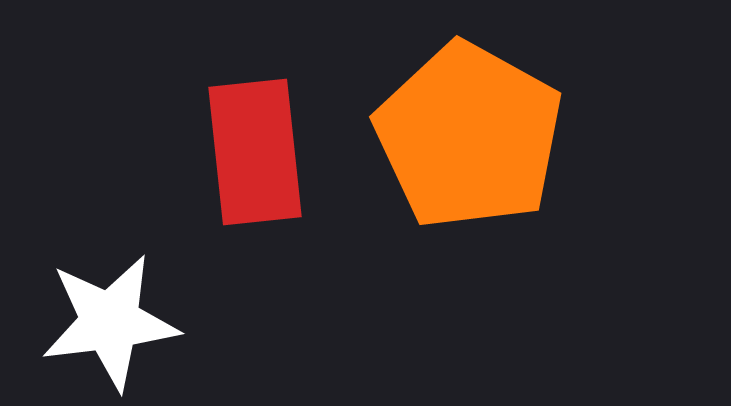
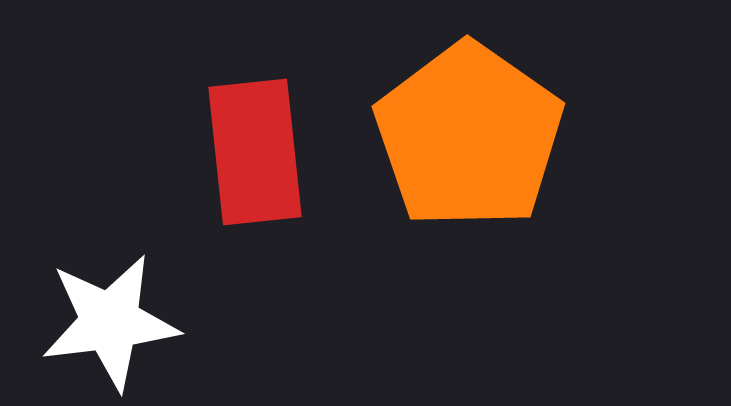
orange pentagon: rotated 6 degrees clockwise
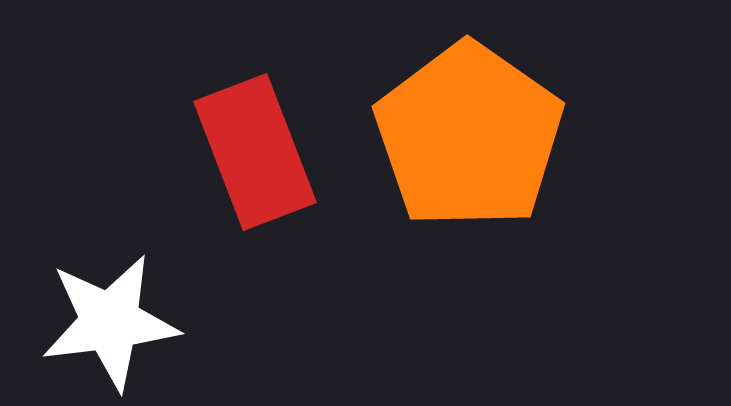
red rectangle: rotated 15 degrees counterclockwise
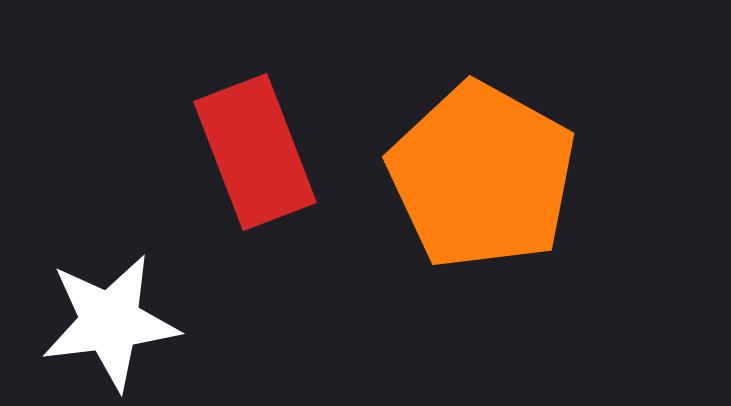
orange pentagon: moved 13 px right, 40 px down; rotated 6 degrees counterclockwise
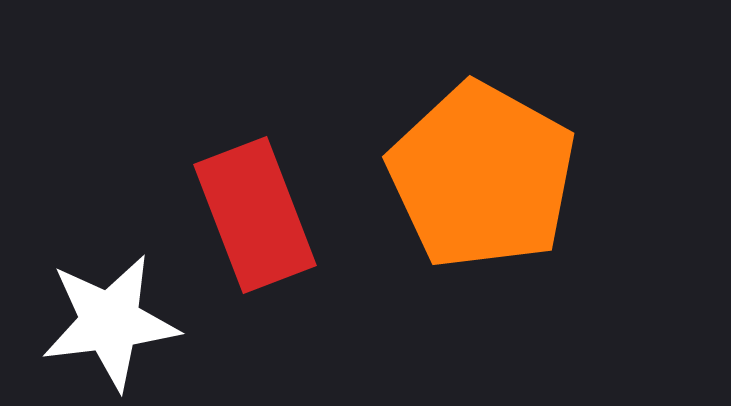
red rectangle: moved 63 px down
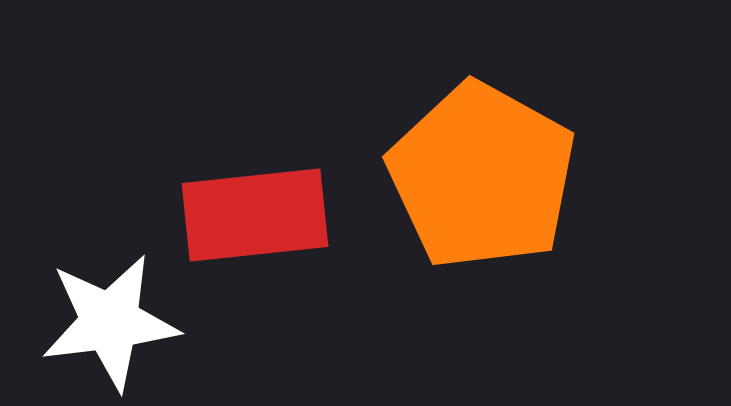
red rectangle: rotated 75 degrees counterclockwise
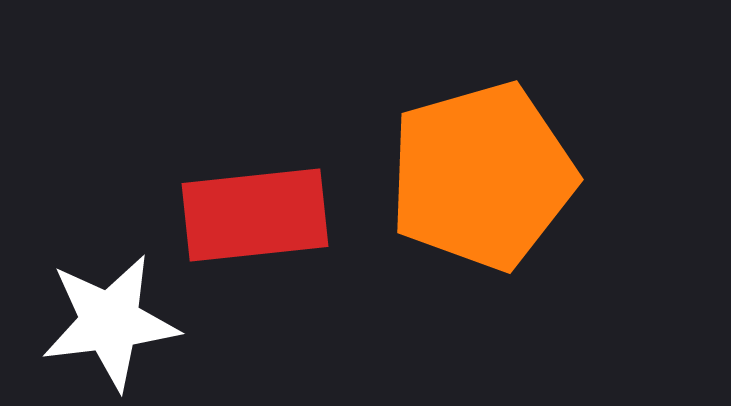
orange pentagon: rotated 27 degrees clockwise
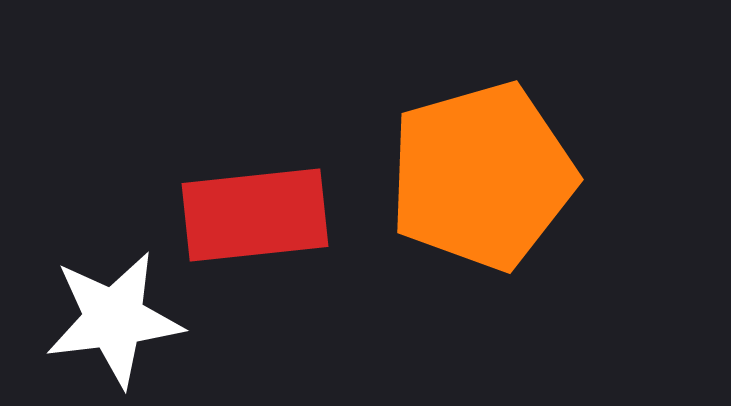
white star: moved 4 px right, 3 px up
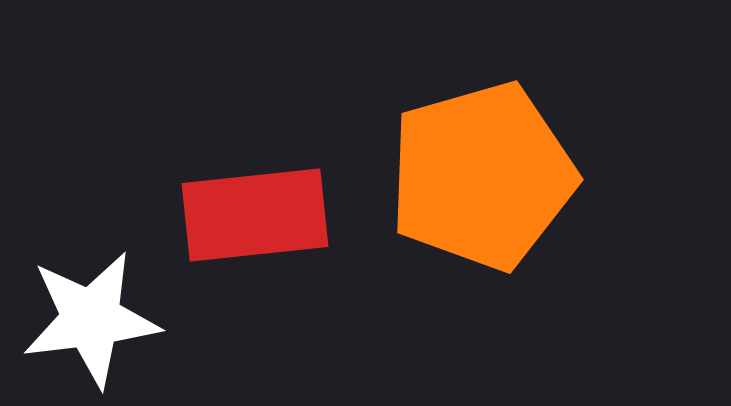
white star: moved 23 px left
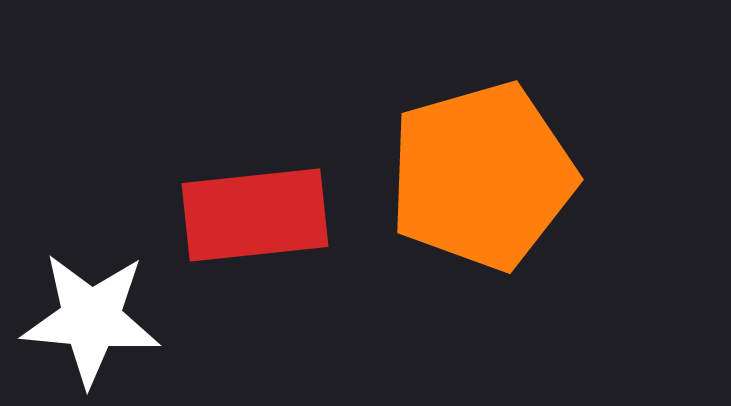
white star: rotated 12 degrees clockwise
